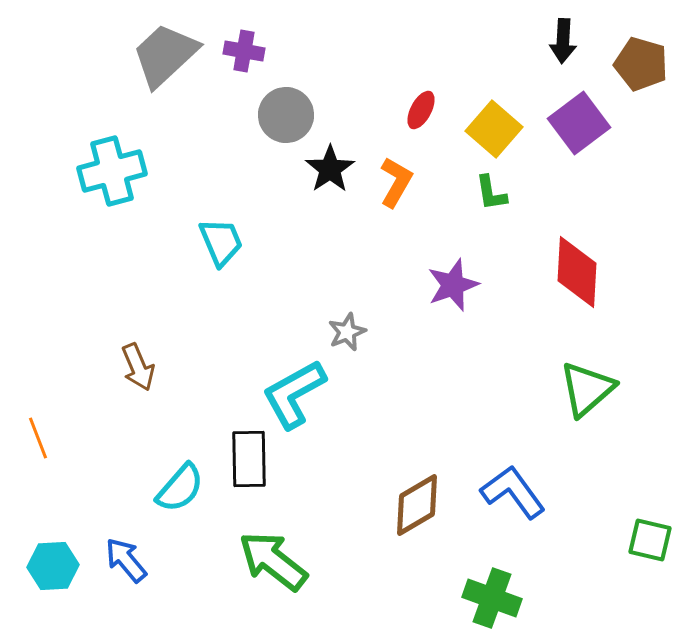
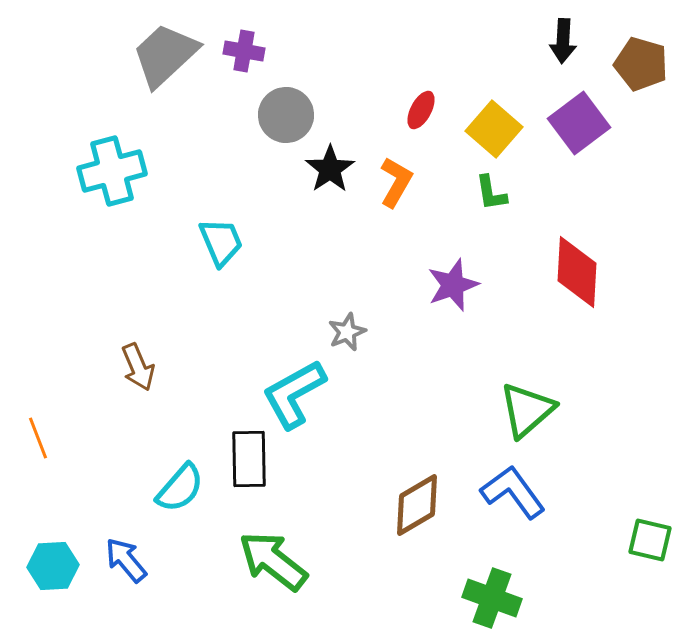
green triangle: moved 60 px left, 21 px down
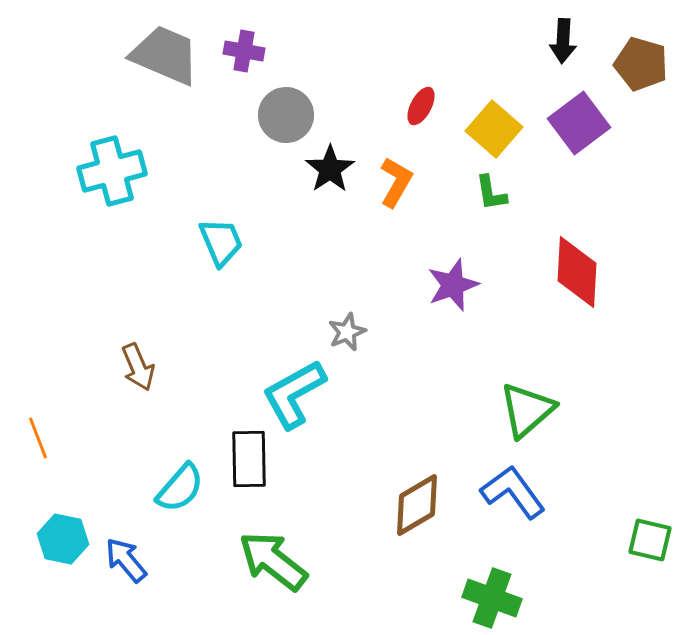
gray trapezoid: rotated 66 degrees clockwise
red ellipse: moved 4 px up
cyan hexagon: moved 10 px right, 27 px up; rotated 15 degrees clockwise
